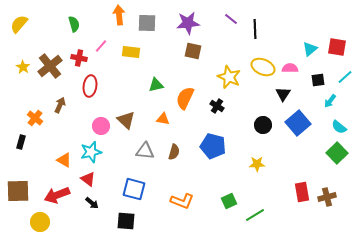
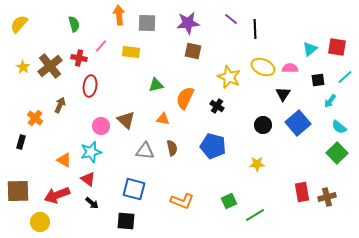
brown semicircle at (174, 152): moved 2 px left, 4 px up; rotated 28 degrees counterclockwise
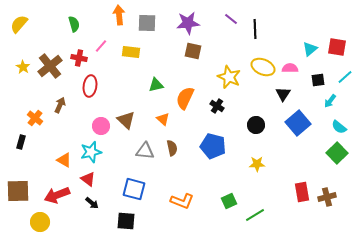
orange triangle at (163, 119): rotated 32 degrees clockwise
black circle at (263, 125): moved 7 px left
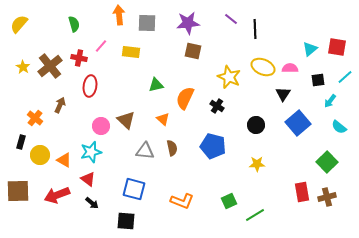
green square at (337, 153): moved 10 px left, 9 px down
yellow circle at (40, 222): moved 67 px up
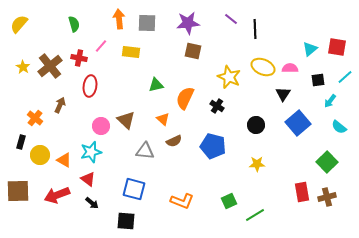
orange arrow at (119, 15): moved 4 px down
brown semicircle at (172, 148): moved 2 px right, 7 px up; rotated 77 degrees clockwise
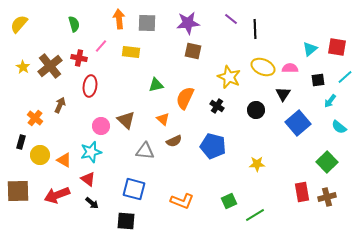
black circle at (256, 125): moved 15 px up
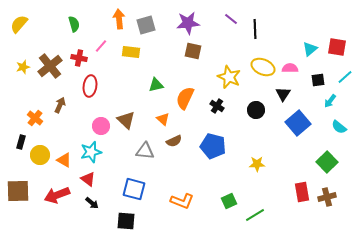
gray square at (147, 23): moved 1 px left, 2 px down; rotated 18 degrees counterclockwise
yellow star at (23, 67): rotated 24 degrees clockwise
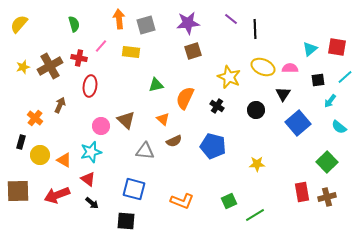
brown square at (193, 51): rotated 30 degrees counterclockwise
brown cross at (50, 66): rotated 10 degrees clockwise
